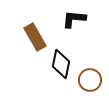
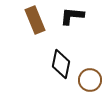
black L-shape: moved 2 px left, 3 px up
brown rectangle: moved 17 px up; rotated 8 degrees clockwise
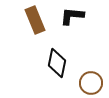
black diamond: moved 4 px left, 1 px up
brown circle: moved 1 px right, 3 px down
